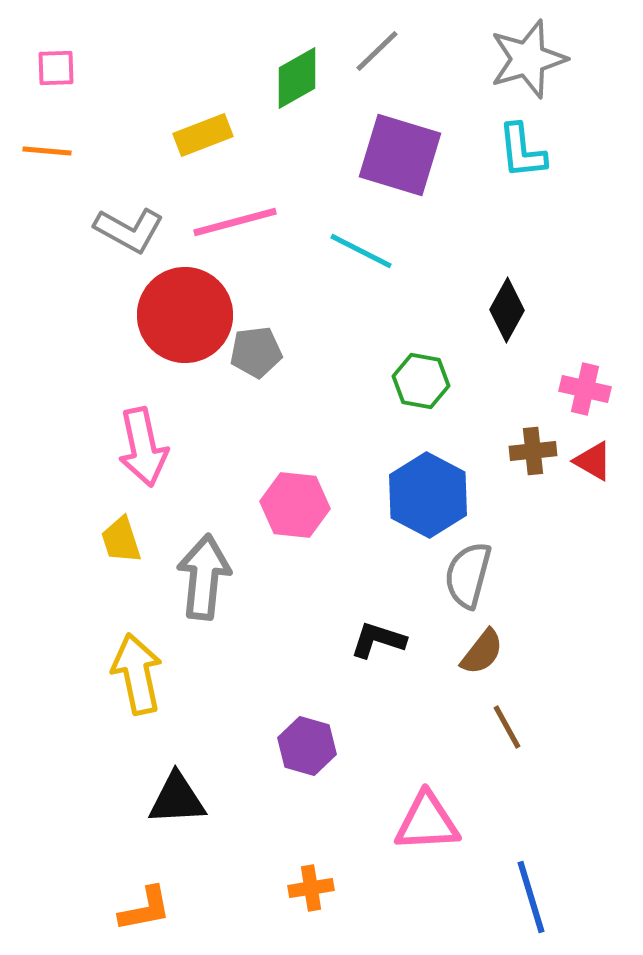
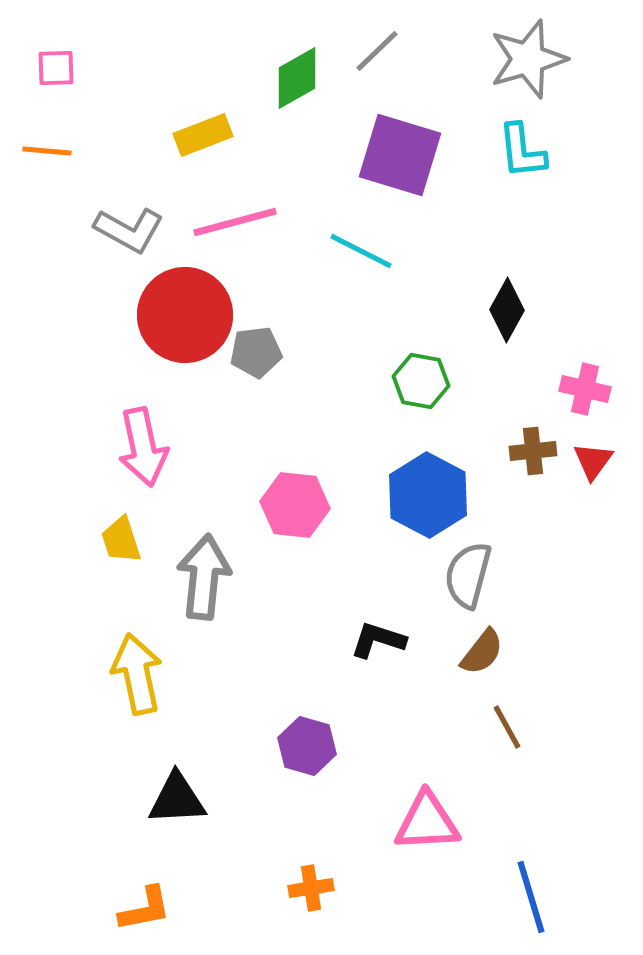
red triangle: rotated 36 degrees clockwise
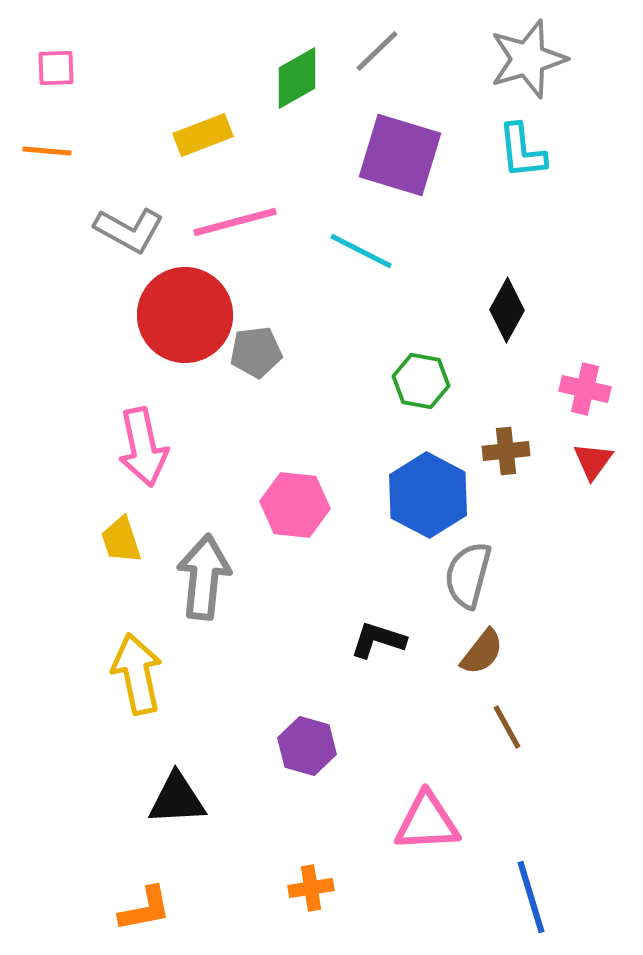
brown cross: moved 27 px left
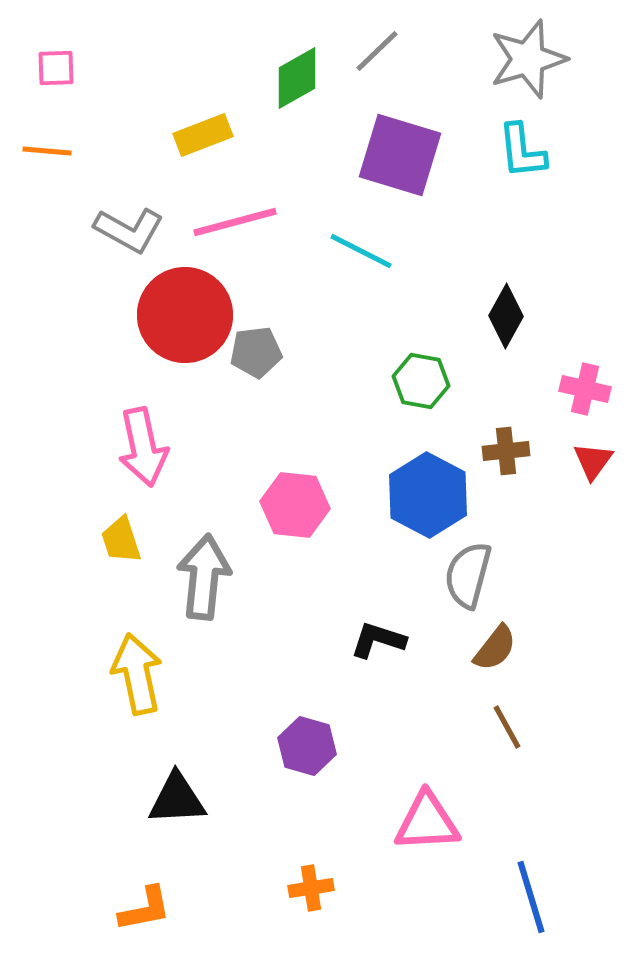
black diamond: moved 1 px left, 6 px down
brown semicircle: moved 13 px right, 4 px up
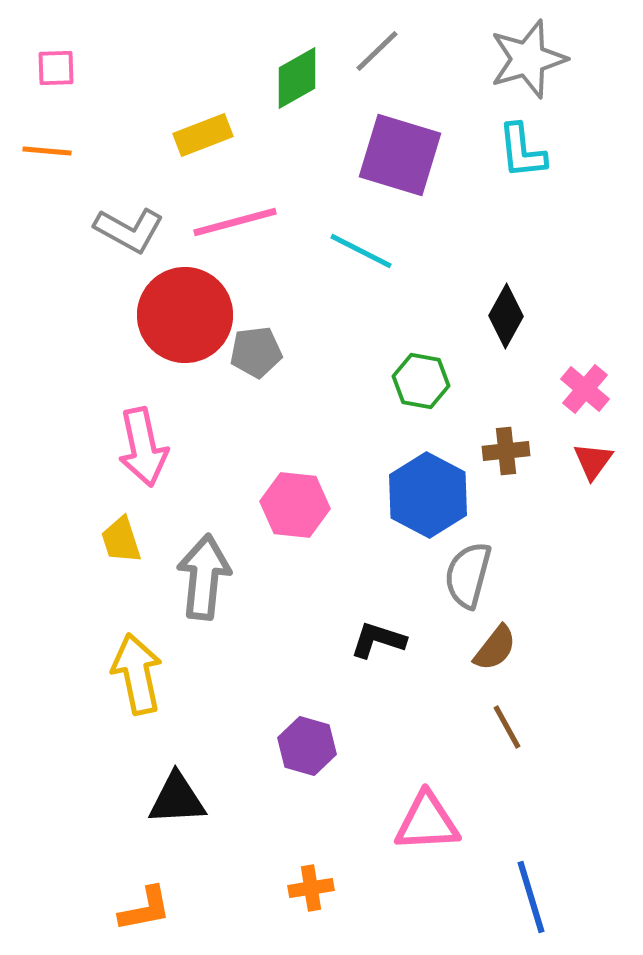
pink cross: rotated 27 degrees clockwise
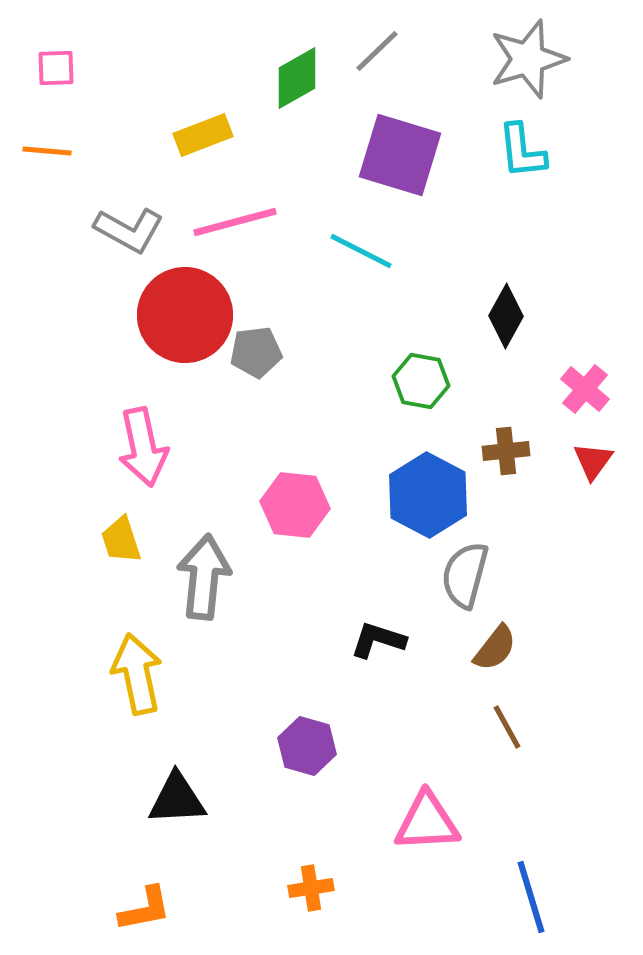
gray semicircle: moved 3 px left
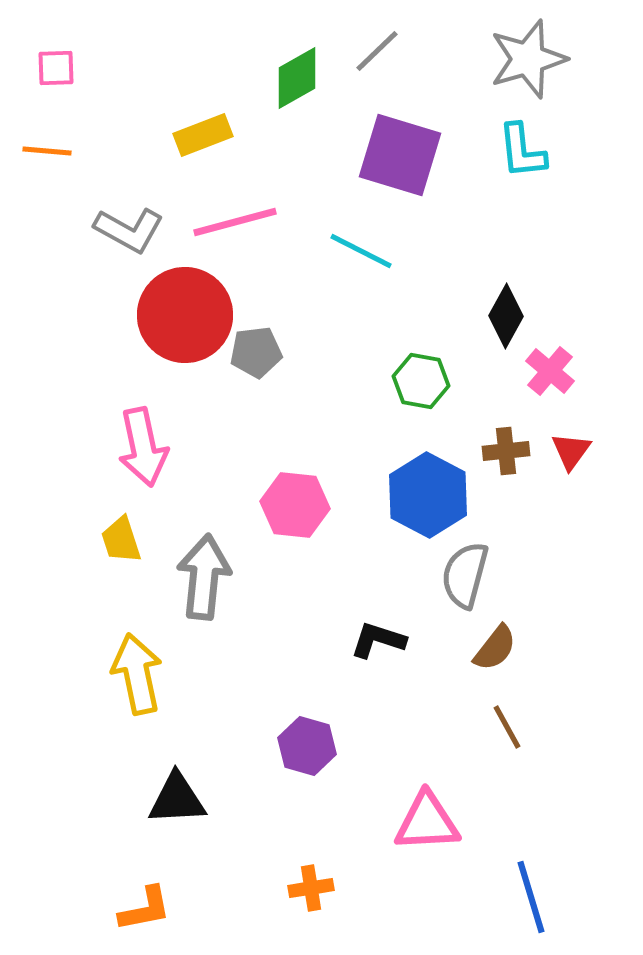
pink cross: moved 35 px left, 18 px up
red triangle: moved 22 px left, 10 px up
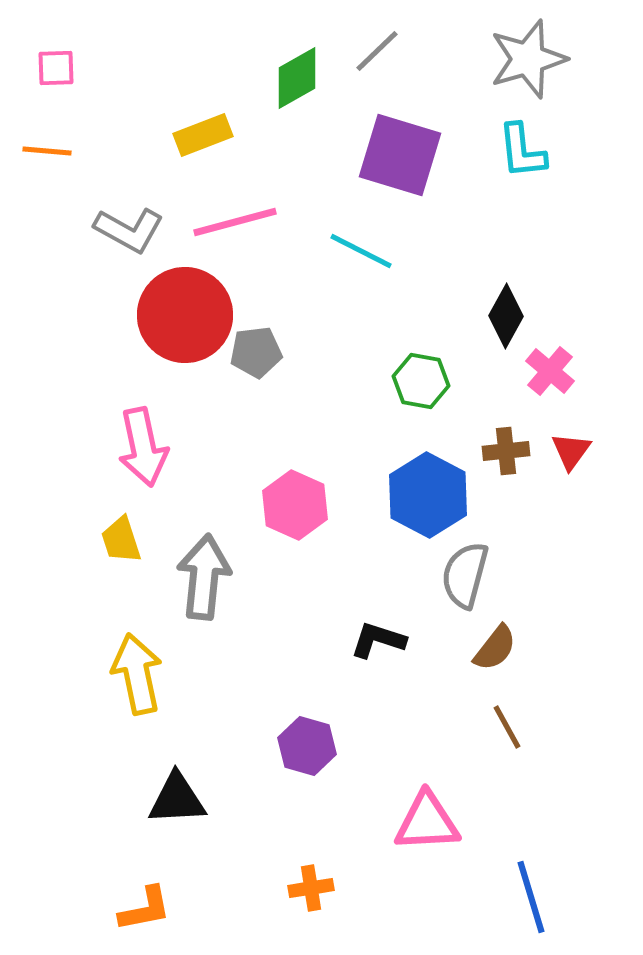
pink hexagon: rotated 18 degrees clockwise
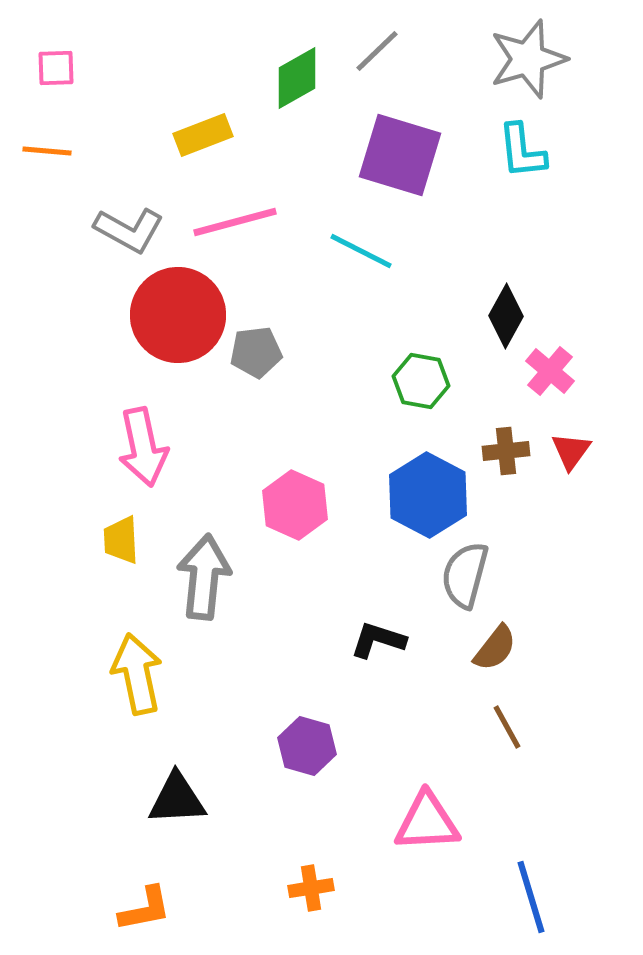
red circle: moved 7 px left
yellow trapezoid: rotated 15 degrees clockwise
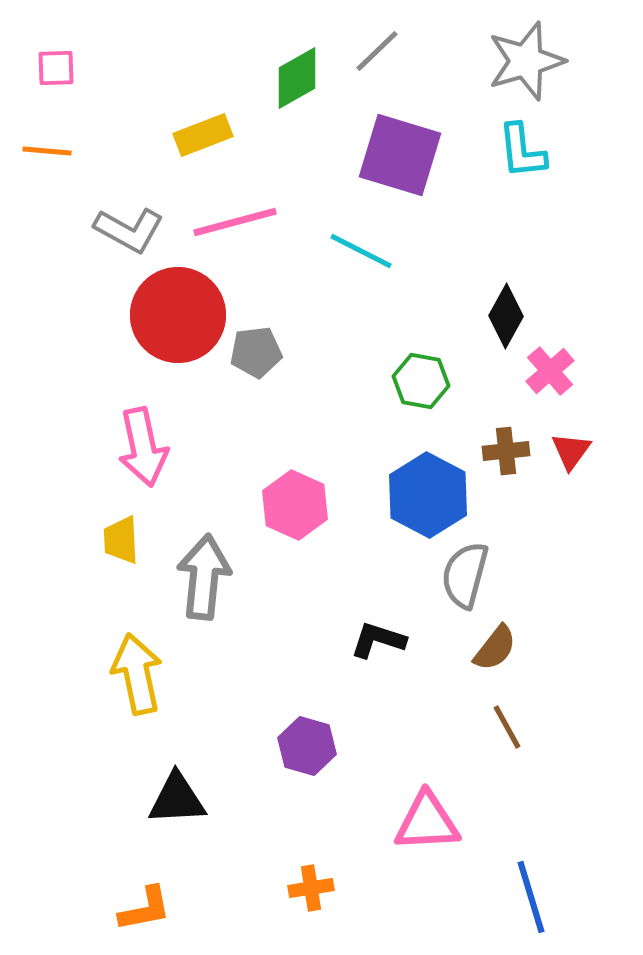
gray star: moved 2 px left, 2 px down
pink cross: rotated 9 degrees clockwise
